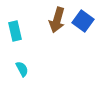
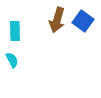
cyan rectangle: rotated 12 degrees clockwise
cyan semicircle: moved 10 px left, 9 px up
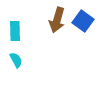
cyan semicircle: moved 4 px right
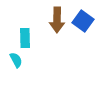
brown arrow: rotated 15 degrees counterclockwise
cyan rectangle: moved 10 px right, 7 px down
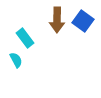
cyan rectangle: rotated 36 degrees counterclockwise
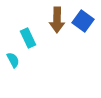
cyan rectangle: moved 3 px right; rotated 12 degrees clockwise
cyan semicircle: moved 3 px left
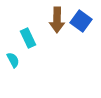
blue square: moved 2 px left
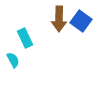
brown arrow: moved 2 px right, 1 px up
cyan rectangle: moved 3 px left
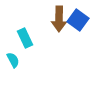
blue square: moved 3 px left, 1 px up
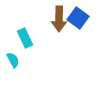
blue square: moved 2 px up
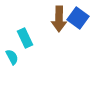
cyan semicircle: moved 1 px left, 3 px up
